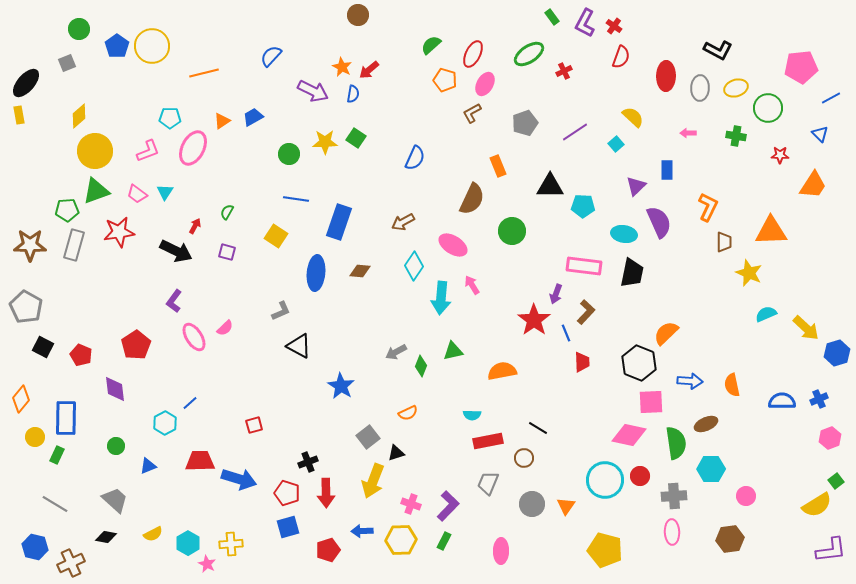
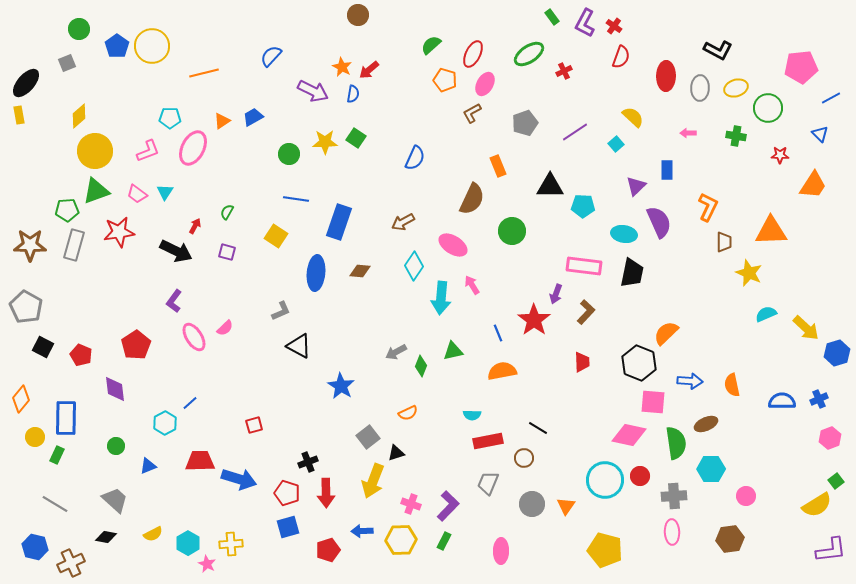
blue line at (566, 333): moved 68 px left
pink square at (651, 402): moved 2 px right; rotated 8 degrees clockwise
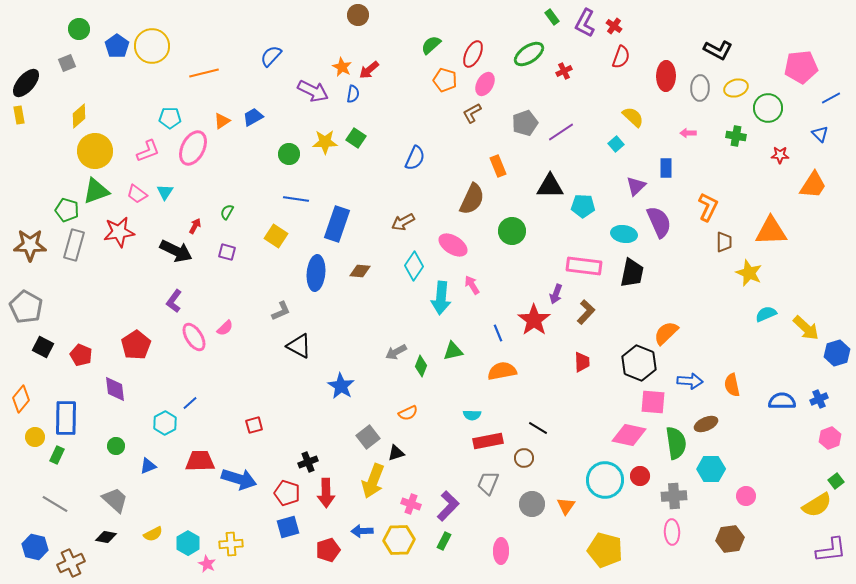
purple line at (575, 132): moved 14 px left
blue rectangle at (667, 170): moved 1 px left, 2 px up
green pentagon at (67, 210): rotated 20 degrees clockwise
blue rectangle at (339, 222): moved 2 px left, 2 px down
yellow hexagon at (401, 540): moved 2 px left
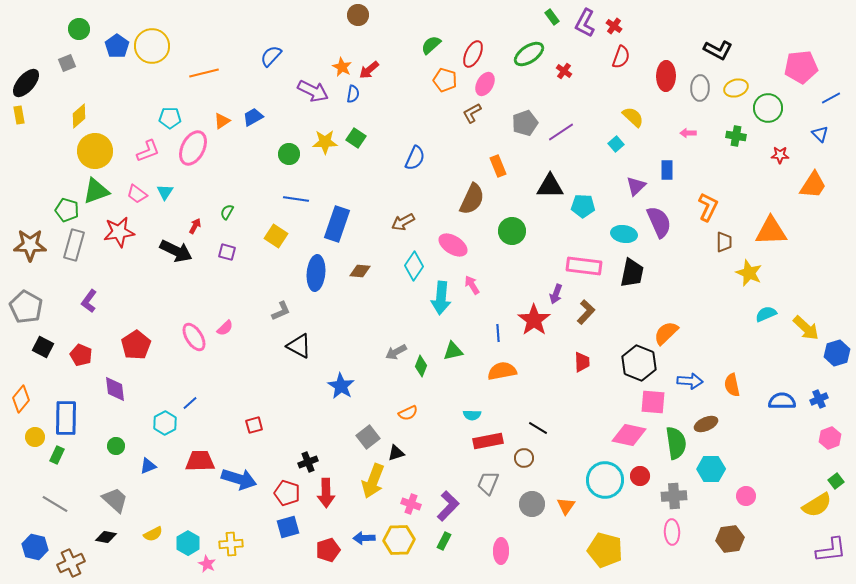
red cross at (564, 71): rotated 28 degrees counterclockwise
blue rectangle at (666, 168): moved 1 px right, 2 px down
purple L-shape at (174, 301): moved 85 px left
blue line at (498, 333): rotated 18 degrees clockwise
blue arrow at (362, 531): moved 2 px right, 7 px down
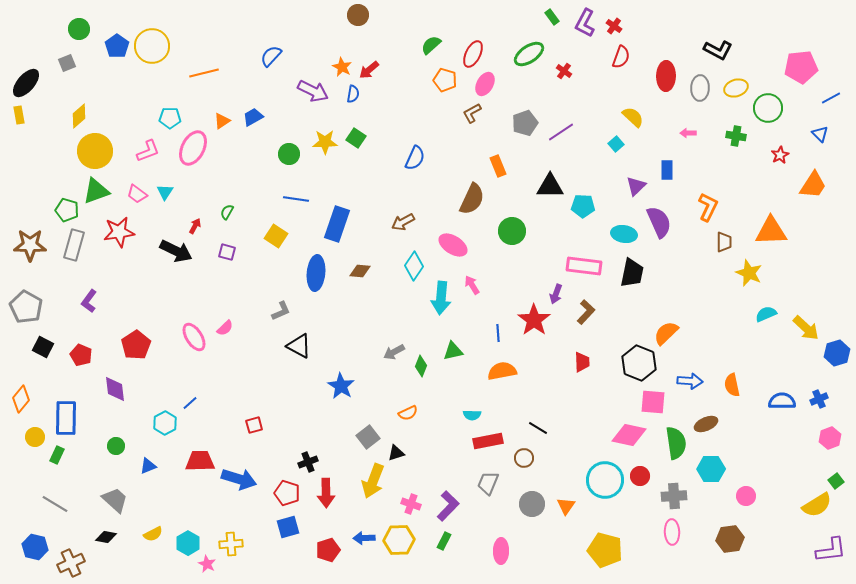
red star at (780, 155): rotated 30 degrees counterclockwise
gray arrow at (396, 352): moved 2 px left
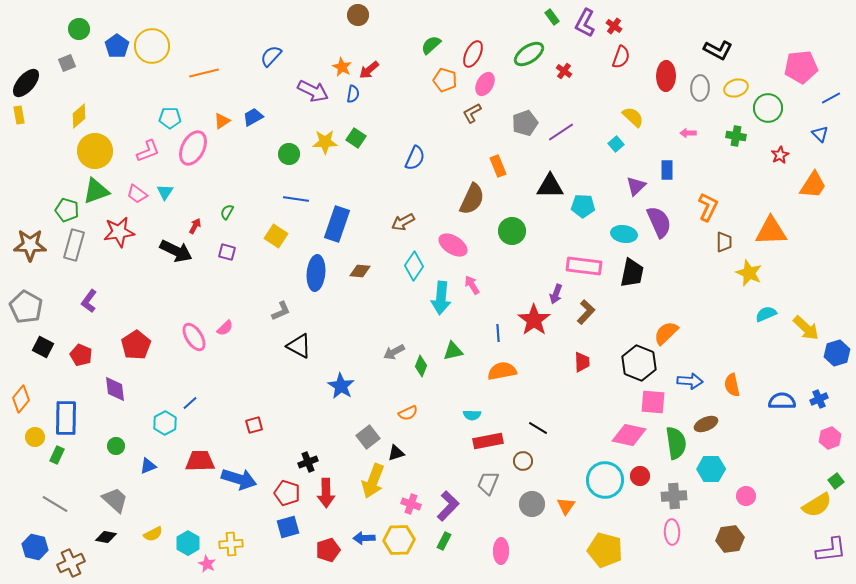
brown circle at (524, 458): moved 1 px left, 3 px down
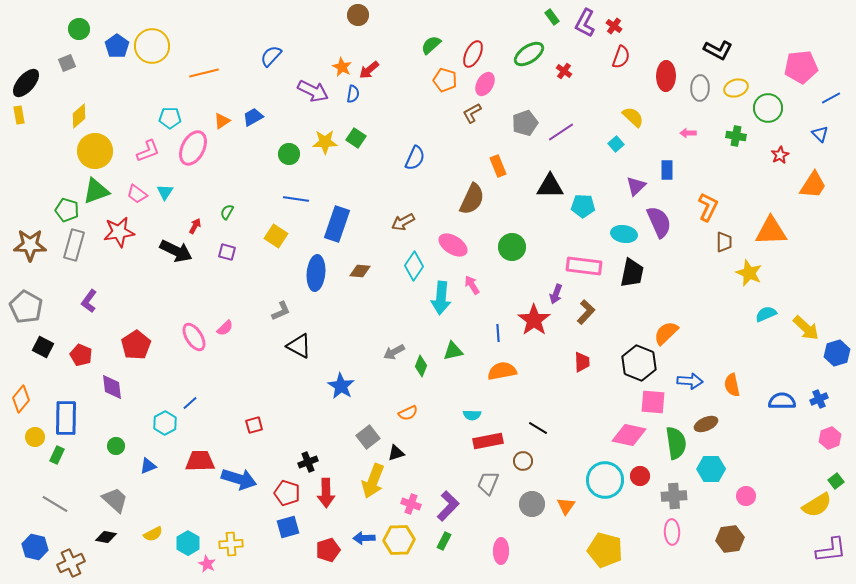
green circle at (512, 231): moved 16 px down
purple diamond at (115, 389): moved 3 px left, 2 px up
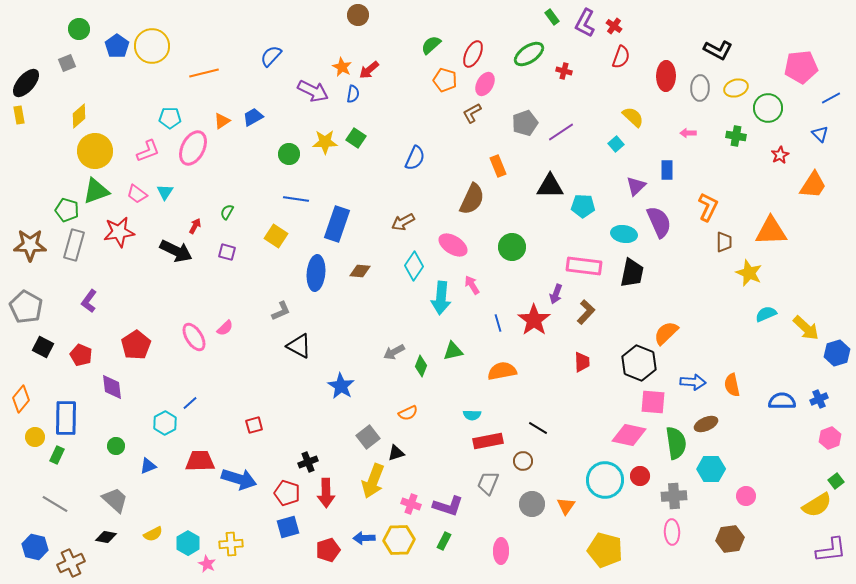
red cross at (564, 71): rotated 21 degrees counterclockwise
blue line at (498, 333): moved 10 px up; rotated 12 degrees counterclockwise
blue arrow at (690, 381): moved 3 px right, 1 px down
purple L-shape at (448, 506): rotated 64 degrees clockwise
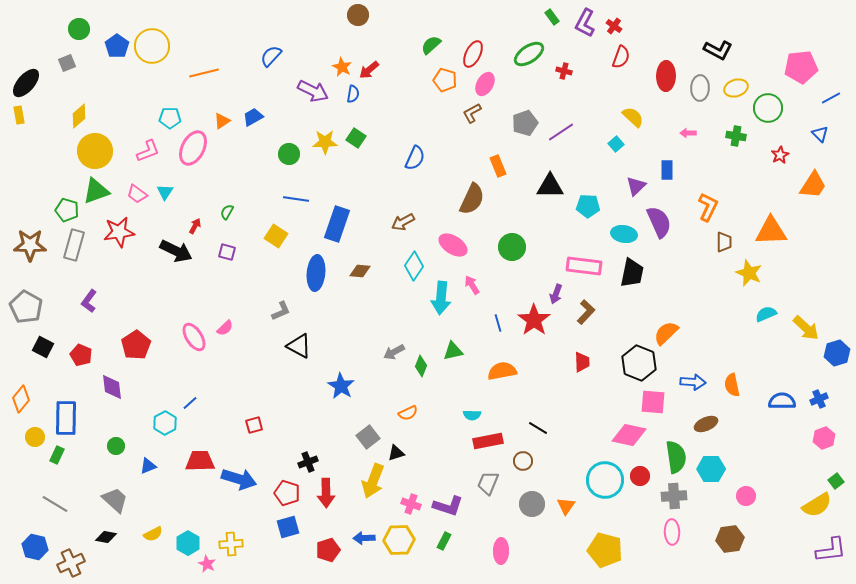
cyan pentagon at (583, 206): moved 5 px right
pink hexagon at (830, 438): moved 6 px left
green semicircle at (676, 443): moved 14 px down
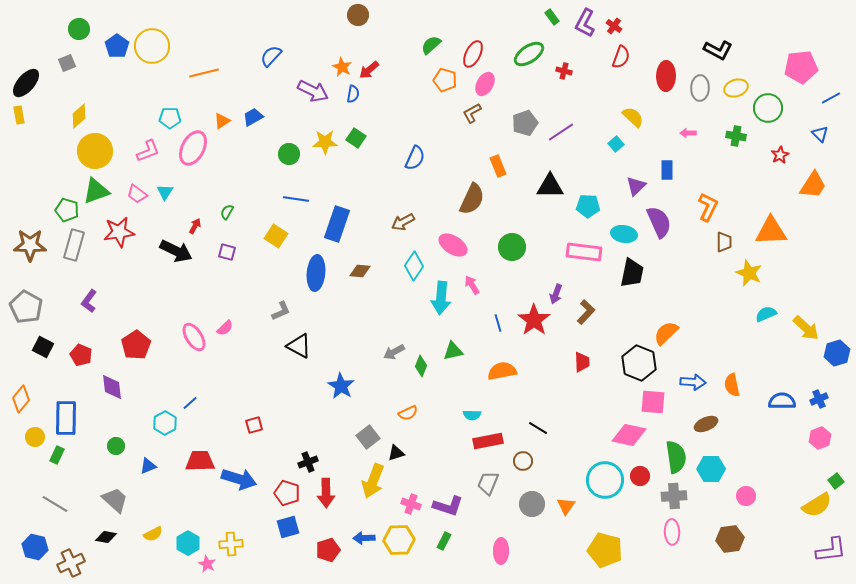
pink rectangle at (584, 266): moved 14 px up
pink hexagon at (824, 438): moved 4 px left
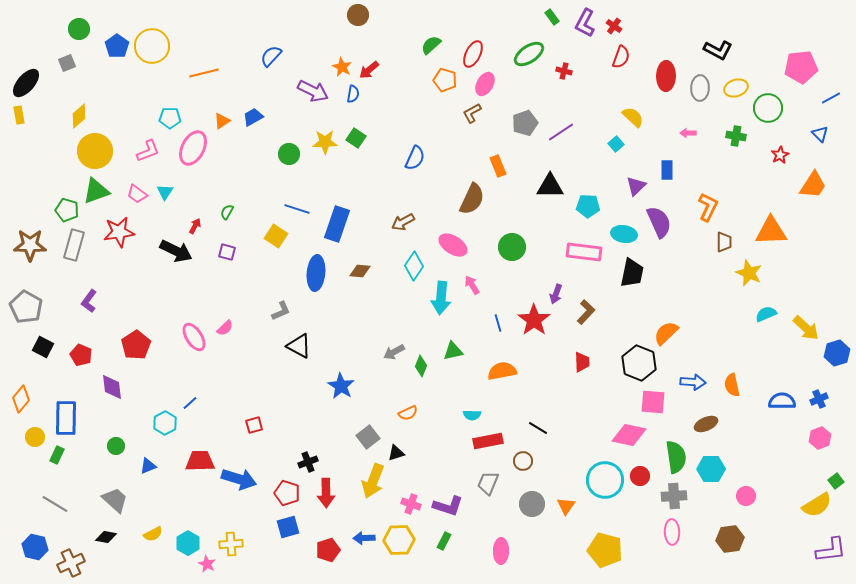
blue line at (296, 199): moved 1 px right, 10 px down; rotated 10 degrees clockwise
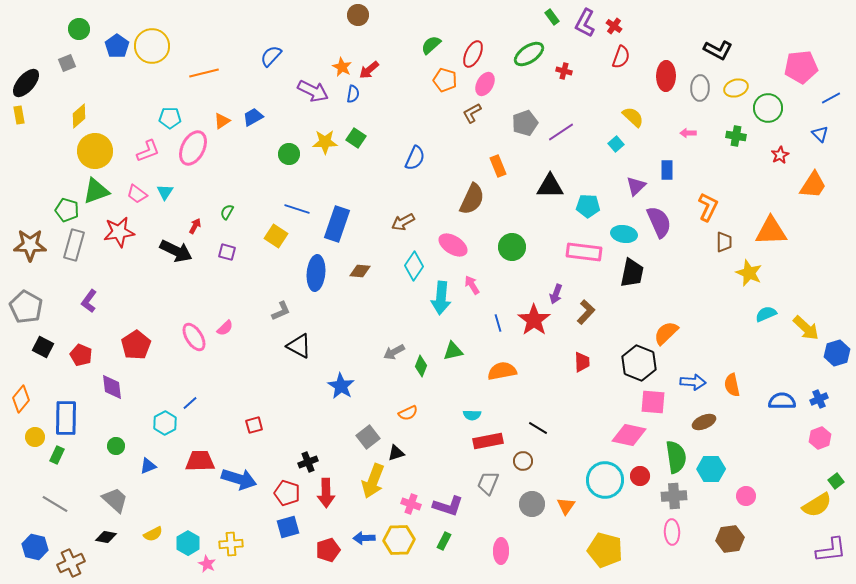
brown ellipse at (706, 424): moved 2 px left, 2 px up
